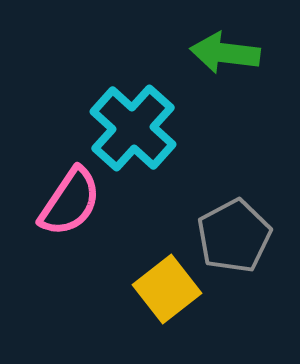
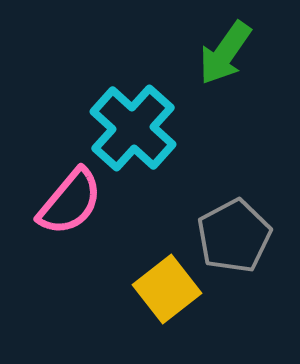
green arrow: rotated 62 degrees counterclockwise
pink semicircle: rotated 6 degrees clockwise
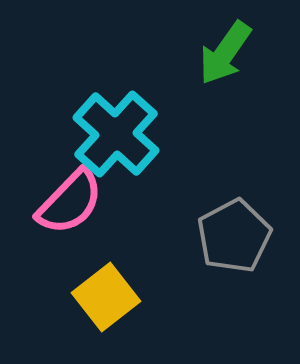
cyan cross: moved 17 px left, 6 px down
pink semicircle: rotated 4 degrees clockwise
yellow square: moved 61 px left, 8 px down
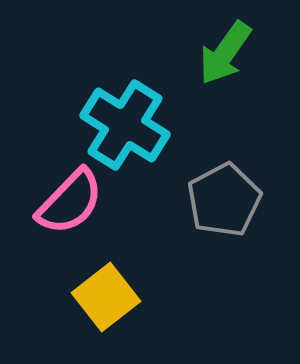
cyan cross: moved 9 px right, 9 px up; rotated 10 degrees counterclockwise
gray pentagon: moved 10 px left, 36 px up
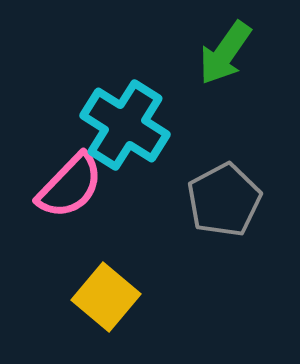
pink semicircle: moved 16 px up
yellow square: rotated 12 degrees counterclockwise
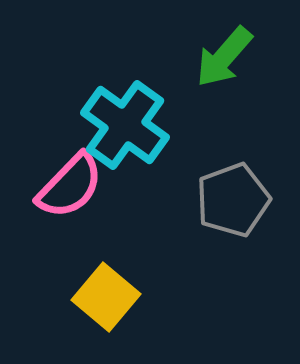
green arrow: moved 1 px left, 4 px down; rotated 6 degrees clockwise
cyan cross: rotated 4 degrees clockwise
gray pentagon: moved 9 px right; rotated 8 degrees clockwise
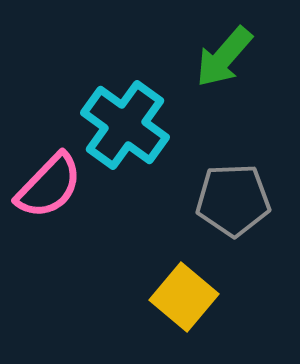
pink semicircle: moved 21 px left
gray pentagon: rotated 18 degrees clockwise
yellow square: moved 78 px right
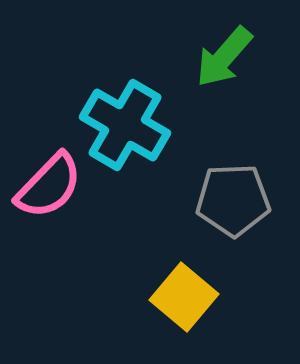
cyan cross: rotated 6 degrees counterclockwise
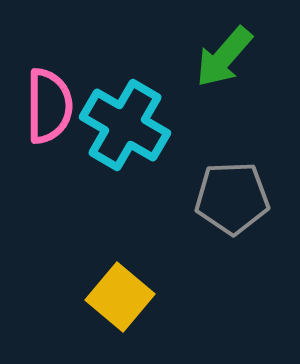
pink semicircle: moved 80 px up; rotated 44 degrees counterclockwise
gray pentagon: moved 1 px left, 2 px up
yellow square: moved 64 px left
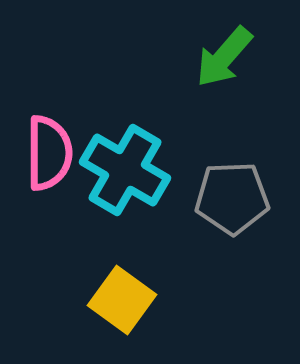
pink semicircle: moved 47 px down
cyan cross: moved 45 px down
yellow square: moved 2 px right, 3 px down; rotated 4 degrees counterclockwise
